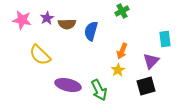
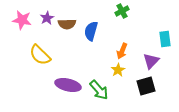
green arrow: rotated 15 degrees counterclockwise
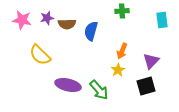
green cross: rotated 24 degrees clockwise
purple star: rotated 16 degrees clockwise
cyan rectangle: moved 3 px left, 19 px up
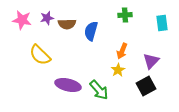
green cross: moved 3 px right, 4 px down
cyan rectangle: moved 3 px down
black square: rotated 12 degrees counterclockwise
